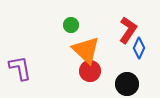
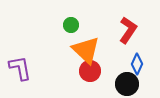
blue diamond: moved 2 px left, 16 px down
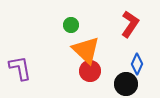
red L-shape: moved 2 px right, 6 px up
black circle: moved 1 px left
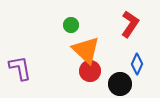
black circle: moved 6 px left
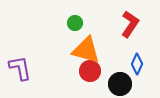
green circle: moved 4 px right, 2 px up
orange triangle: rotated 28 degrees counterclockwise
